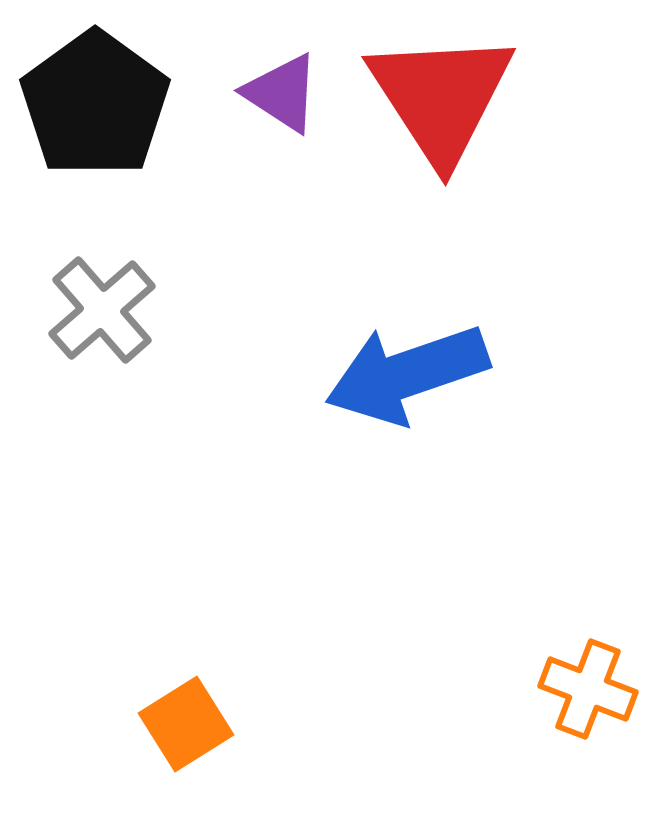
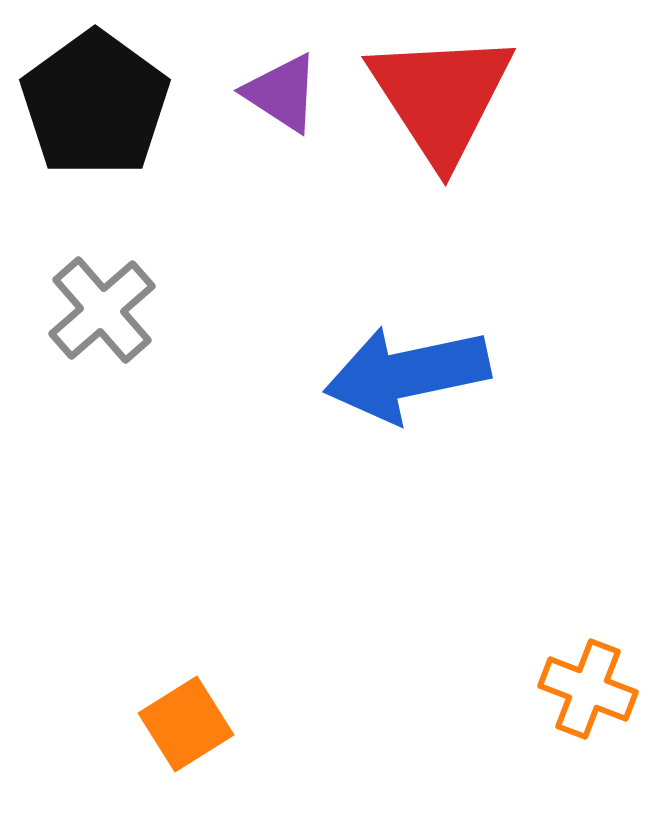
blue arrow: rotated 7 degrees clockwise
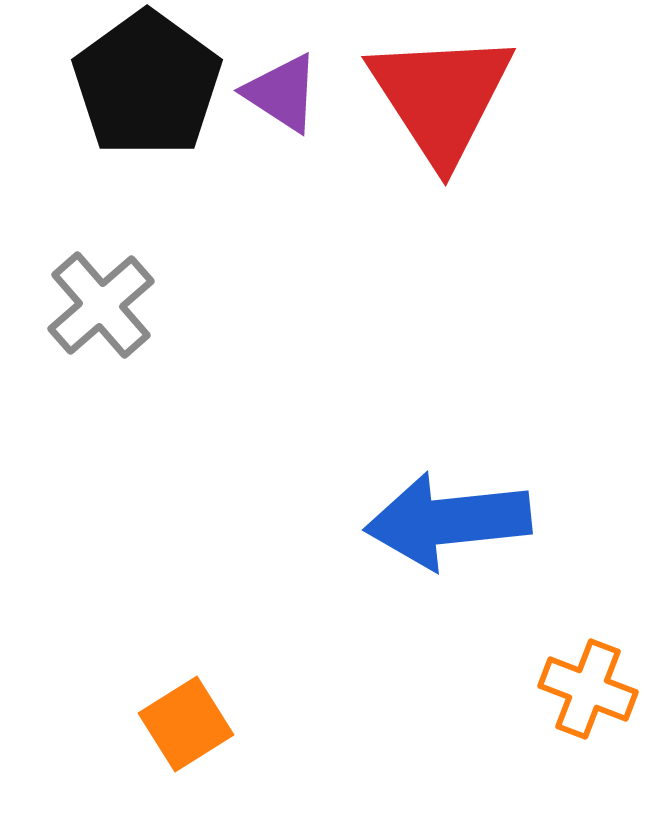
black pentagon: moved 52 px right, 20 px up
gray cross: moved 1 px left, 5 px up
blue arrow: moved 41 px right, 147 px down; rotated 6 degrees clockwise
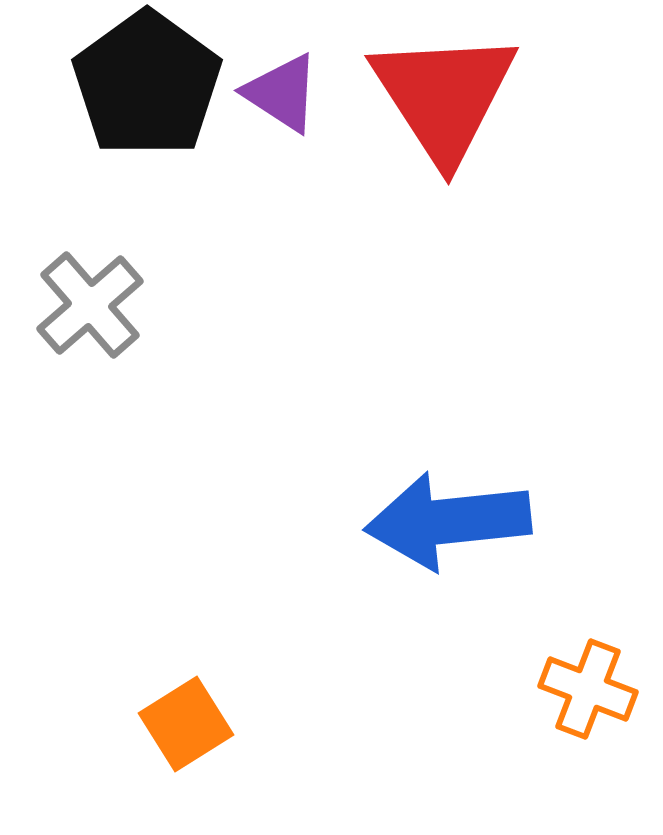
red triangle: moved 3 px right, 1 px up
gray cross: moved 11 px left
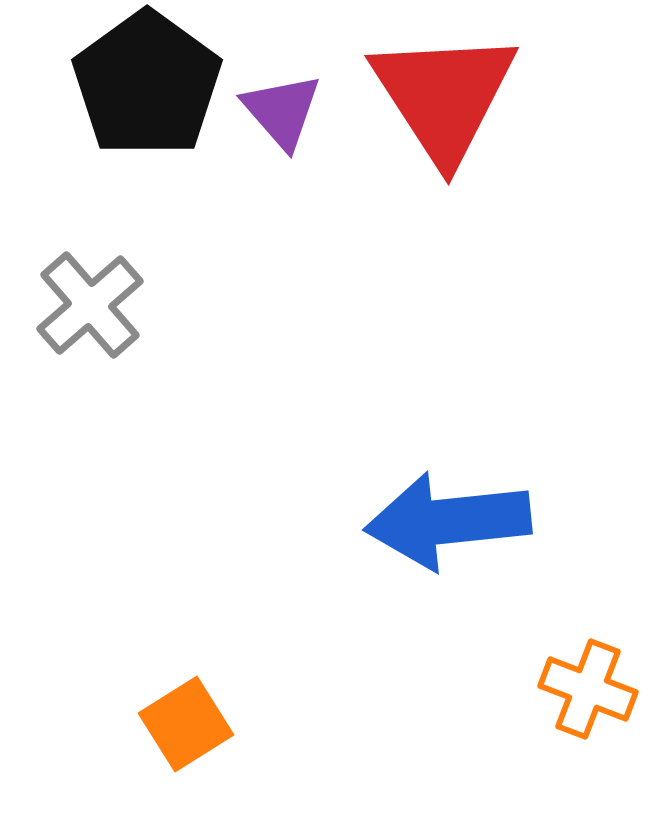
purple triangle: moved 18 px down; rotated 16 degrees clockwise
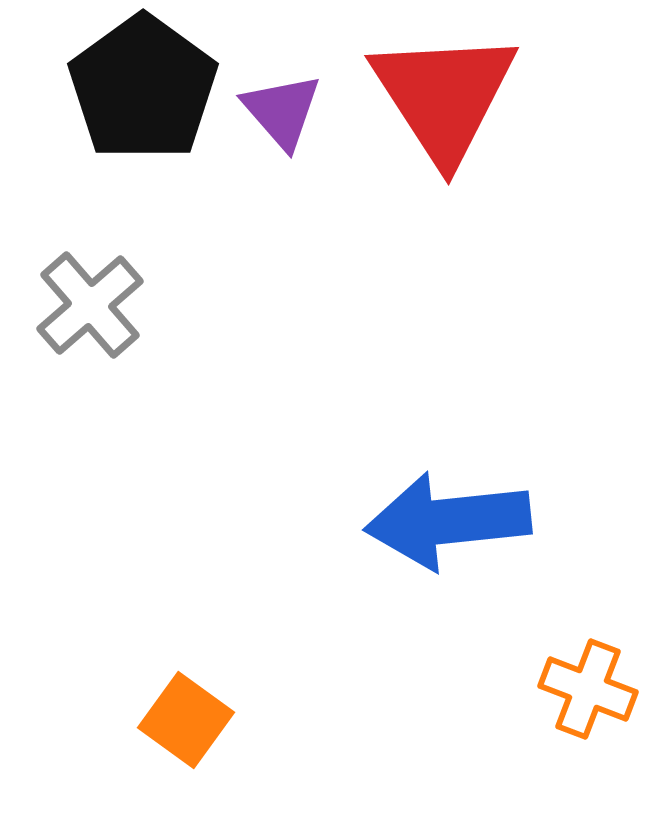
black pentagon: moved 4 px left, 4 px down
orange square: moved 4 px up; rotated 22 degrees counterclockwise
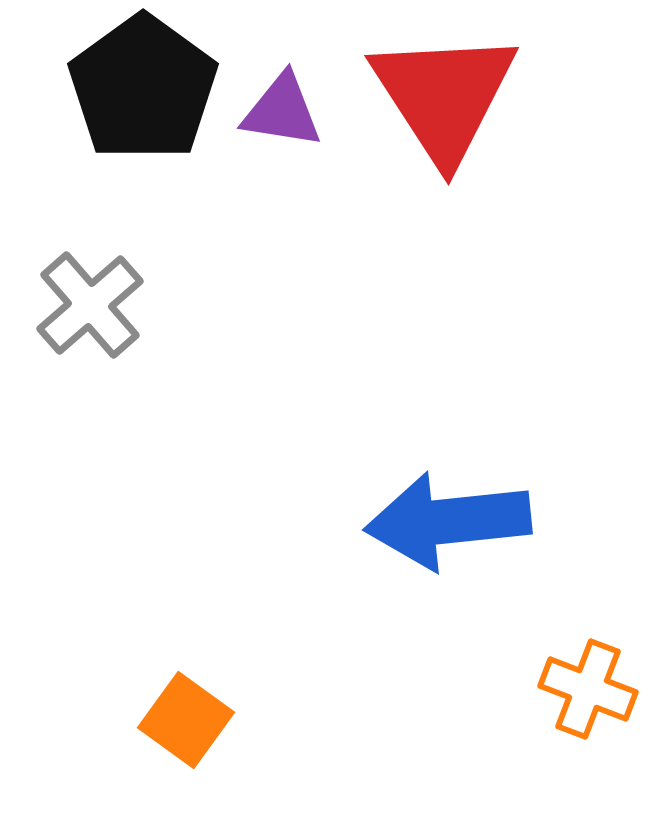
purple triangle: rotated 40 degrees counterclockwise
